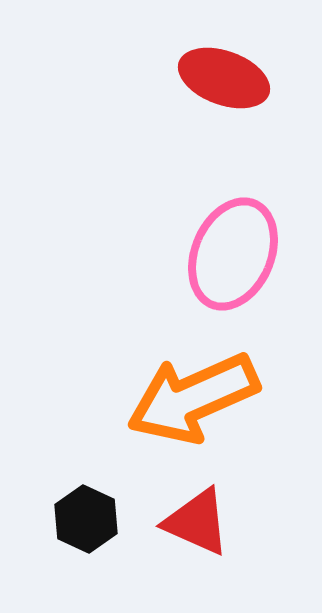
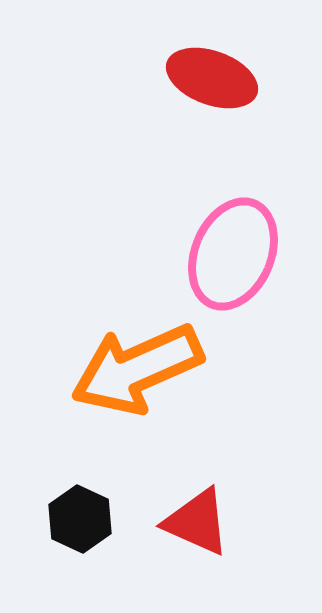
red ellipse: moved 12 px left
orange arrow: moved 56 px left, 29 px up
black hexagon: moved 6 px left
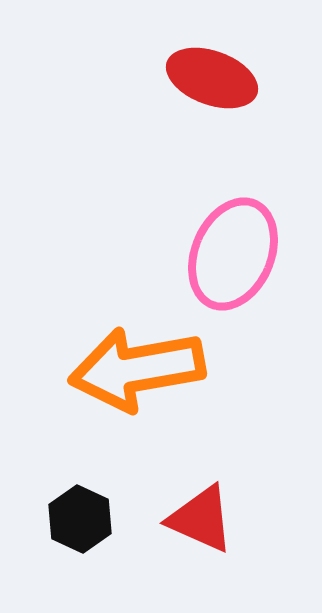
orange arrow: rotated 14 degrees clockwise
red triangle: moved 4 px right, 3 px up
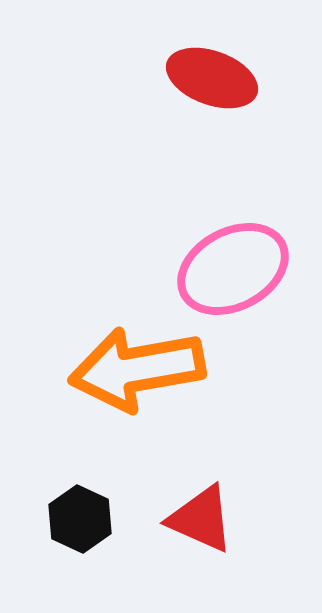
pink ellipse: moved 15 px down; rotated 39 degrees clockwise
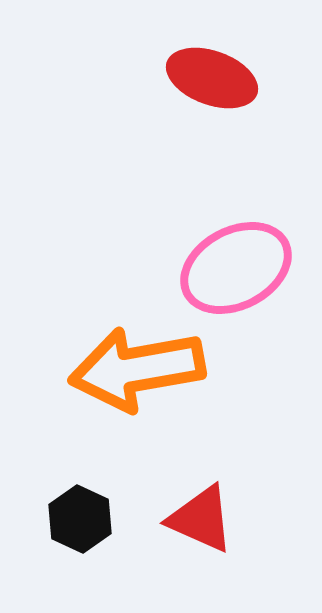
pink ellipse: moved 3 px right, 1 px up
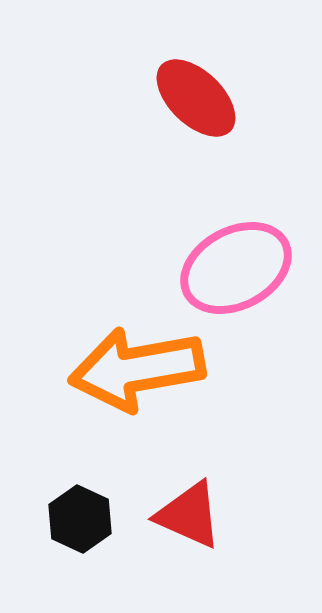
red ellipse: moved 16 px left, 20 px down; rotated 24 degrees clockwise
red triangle: moved 12 px left, 4 px up
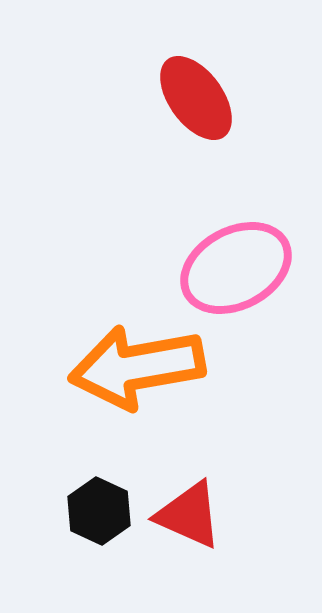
red ellipse: rotated 10 degrees clockwise
orange arrow: moved 2 px up
black hexagon: moved 19 px right, 8 px up
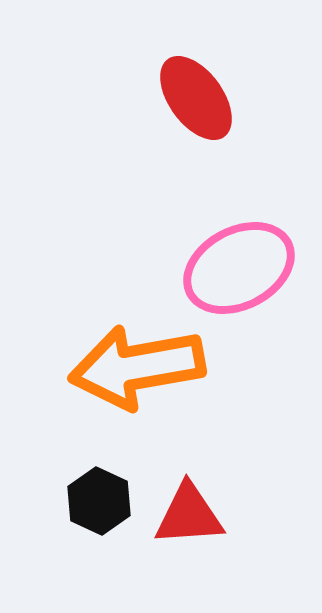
pink ellipse: moved 3 px right
black hexagon: moved 10 px up
red triangle: rotated 28 degrees counterclockwise
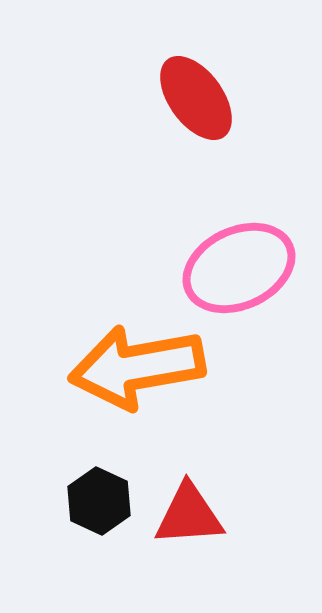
pink ellipse: rotated 3 degrees clockwise
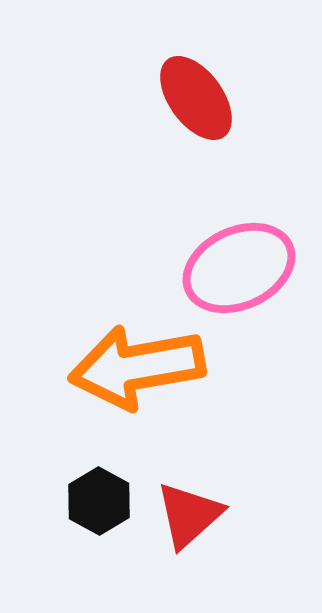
black hexagon: rotated 4 degrees clockwise
red triangle: rotated 38 degrees counterclockwise
